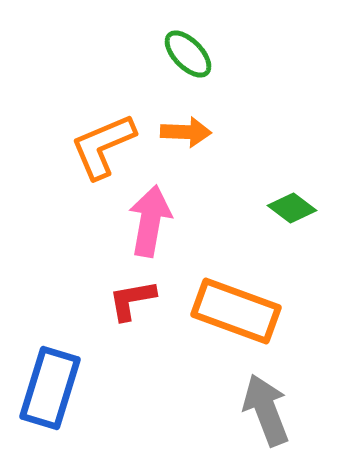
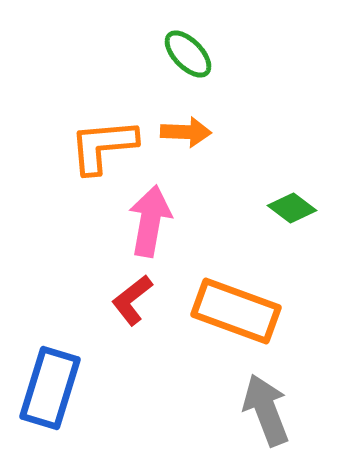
orange L-shape: rotated 18 degrees clockwise
red L-shape: rotated 28 degrees counterclockwise
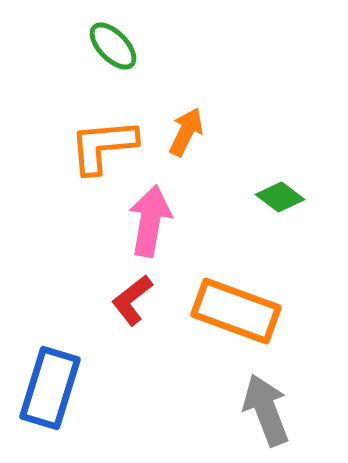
green ellipse: moved 75 px left, 8 px up
orange arrow: rotated 66 degrees counterclockwise
green diamond: moved 12 px left, 11 px up
